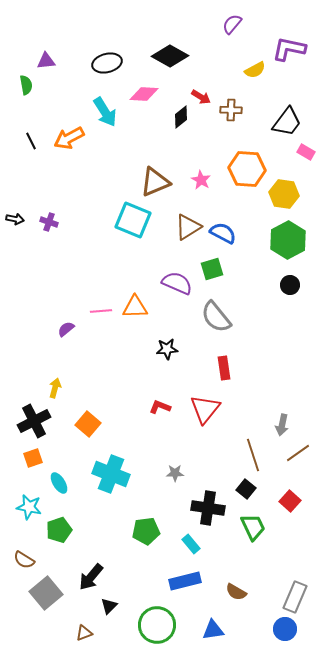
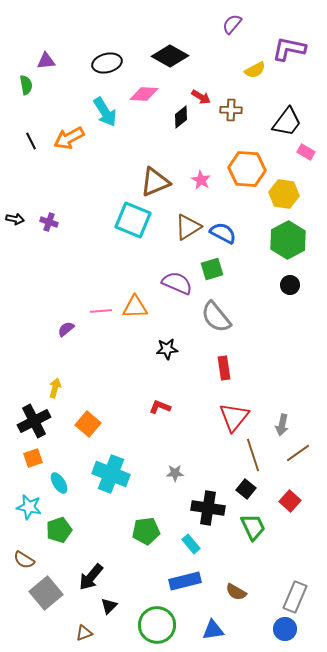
red triangle at (205, 409): moved 29 px right, 8 px down
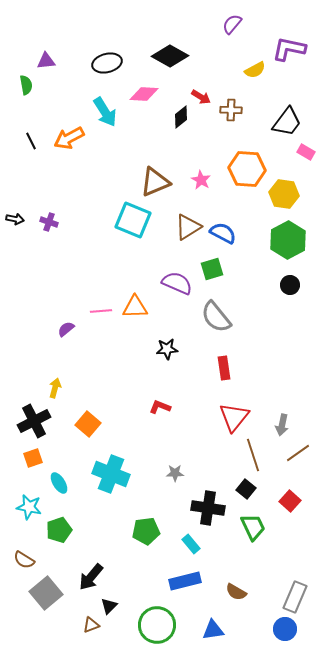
brown triangle at (84, 633): moved 7 px right, 8 px up
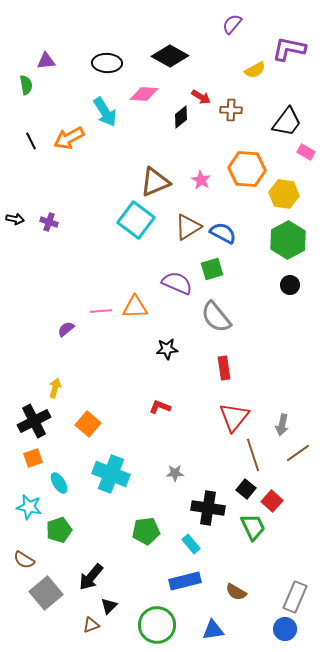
black ellipse at (107, 63): rotated 16 degrees clockwise
cyan square at (133, 220): moved 3 px right; rotated 15 degrees clockwise
red square at (290, 501): moved 18 px left
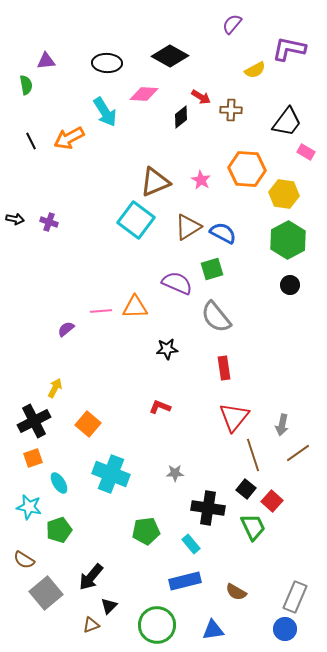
yellow arrow at (55, 388): rotated 12 degrees clockwise
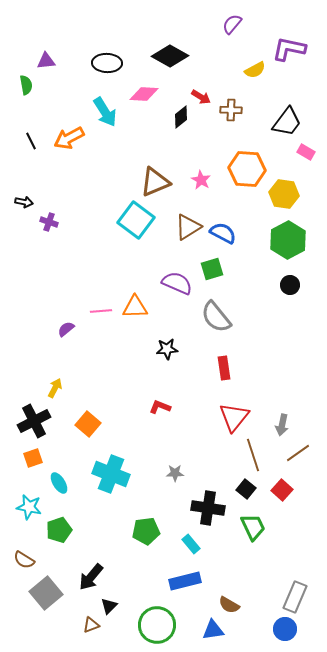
black arrow at (15, 219): moved 9 px right, 17 px up
red square at (272, 501): moved 10 px right, 11 px up
brown semicircle at (236, 592): moved 7 px left, 13 px down
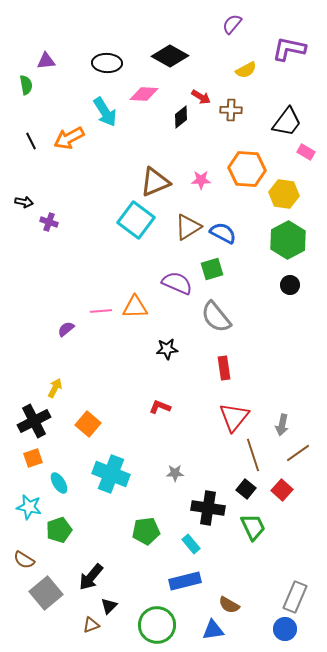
yellow semicircle at (255, 70): moved 9 px left
pink star at (201, 180): rotated 30 degrees counterclockwise
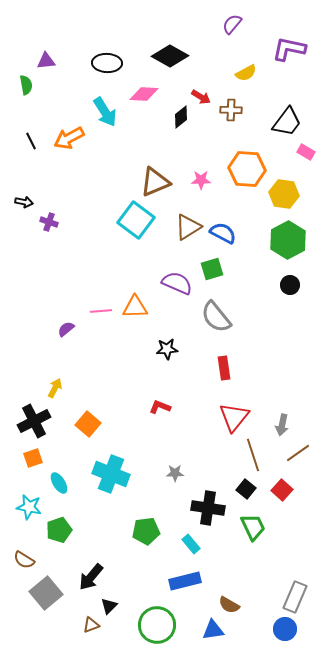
yellow semicircle at (246, 70): moved 3 px down
